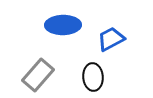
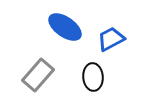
blue ellipse: moved 2 px right, 2 px down; rotated 36 degrees clockwise
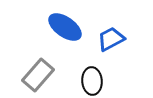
black ellipse: moved 1 px left, 4 px down
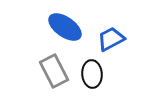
gray rectangle: moved 16 px right, 4 px up; rotated 68 degrees counterclockwise
black ellipse: moved 7 px up
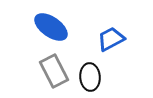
blue ellipse: moved 14 px left
black ellipse: moved 2 px left, 3 px down
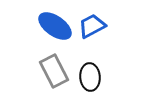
blue ellipse: moved 4 px right, 1 px up
blue trapezoid: moved 19 px left, 13 px up
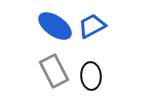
black ellipse: moved 1 px right, 1 px up
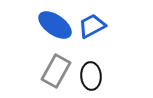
blue ellipse: moved 1 px up
gray rectangle: moved 2 px right; rotated 56 degrees clockwise
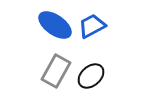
black ellipse: rotated 52 degrees clockwise
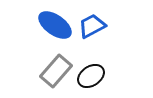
gray rectangle: rotated 12 degrees clockwise
black ellipse: rotated 8 degrees clockwise
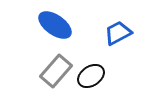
blue trapezoid: moved 26 px right, 7 px down
